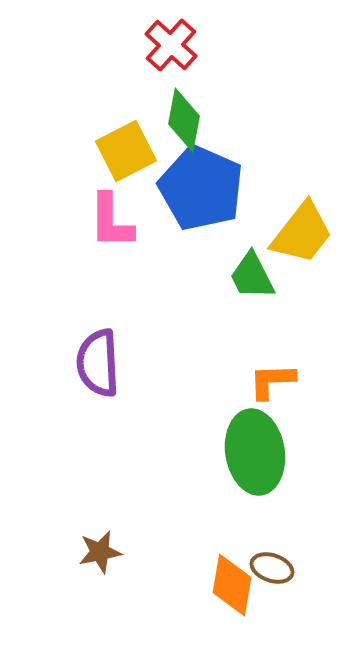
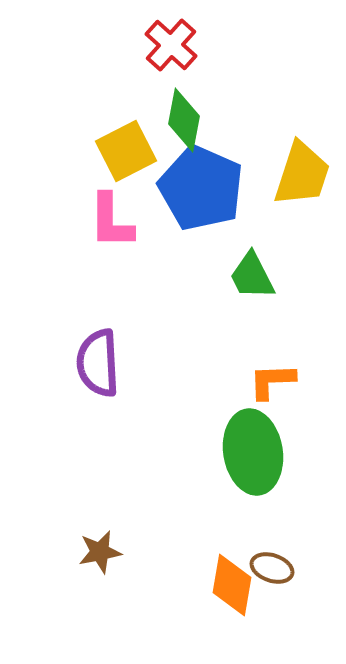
yellow trapezoid: moved 59 px up; rotated 20 degrees counterclockwise
green ellipse: moved 2 px left
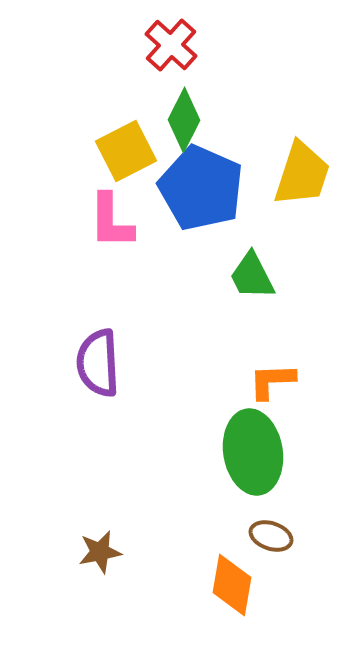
green diamond: rotated 16 degrees clockwise
brown ellipse: moved 1 px left, 32 px up
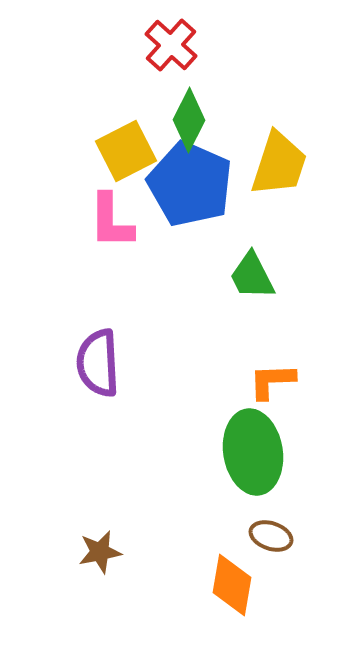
green diamond: moved 5 px right
yellow trapezoid: moved 23 px left, 10 px up
blue pentagon: moved 11 px left, 4 px up
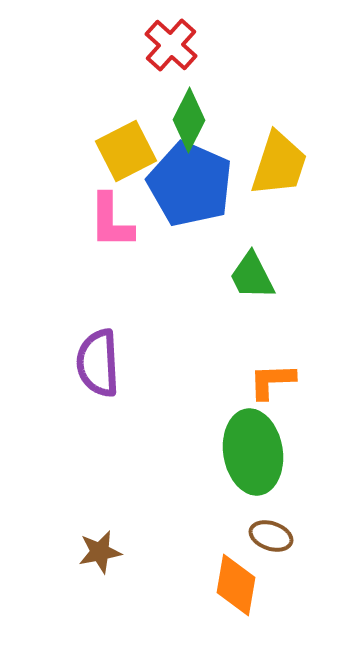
orange diamond: moved 4 px right
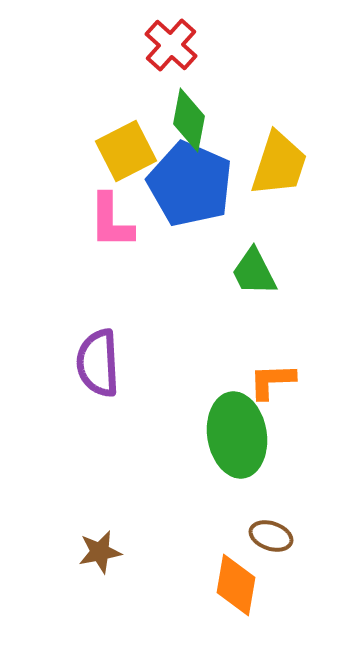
green diamond: rotated 16 degrees counterclockwise
green trapezoid: moved 2 px right, 4 px up
green ellipse: moved 16 px left, 17 px up
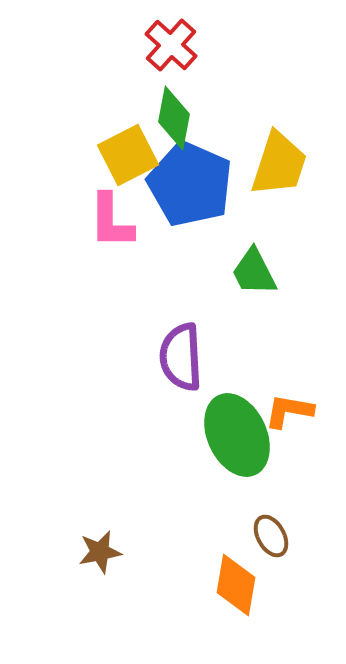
green diamond: moved 15 px left, 2 px up
yellow square: moved 2 px right, 4 px down
purple semicircle: moved 83 px right, 6 px up
orange L-shape: moved 17 px right, 30 px down; rotated 12 degrees clockwise
green ellipse: rotated 16 degrees counterclockwise
brown ellipse: rotated 42 degrees clockwise
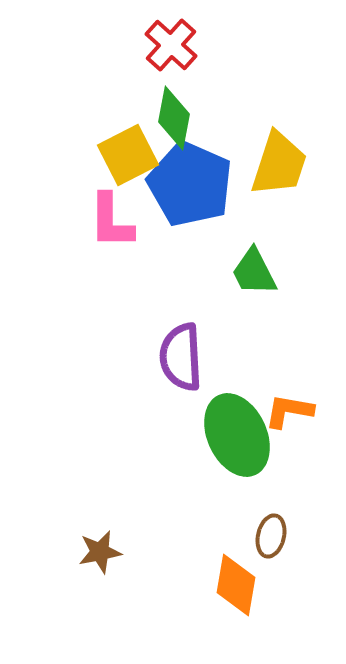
brown ellipse: rotated 42 degrees clockwise
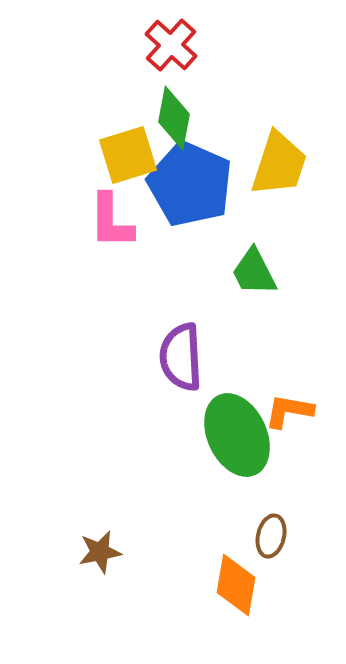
yellow square: rotated 10 degrees clockwise
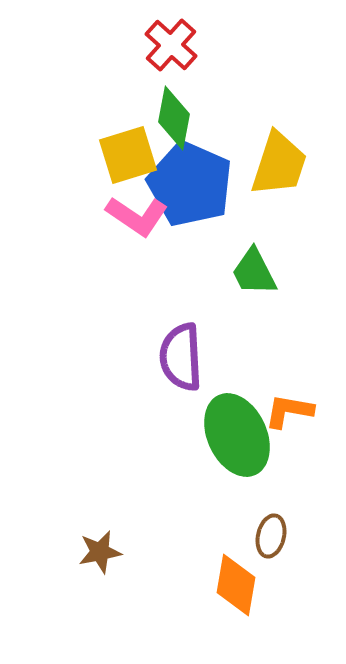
pink L-shape: moved 26 px right, 5 px up; rotated 56 degrees counterclockwise
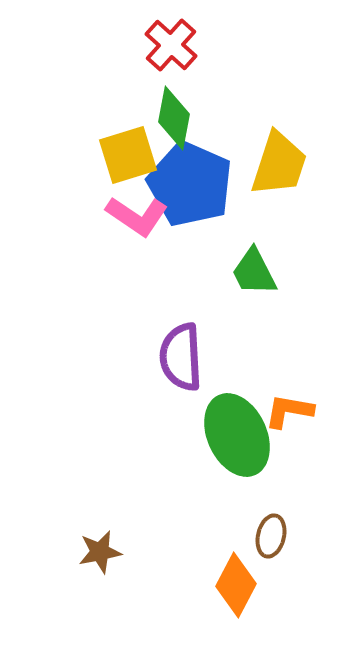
orange diamond: rotated 18 degrees clockwise
